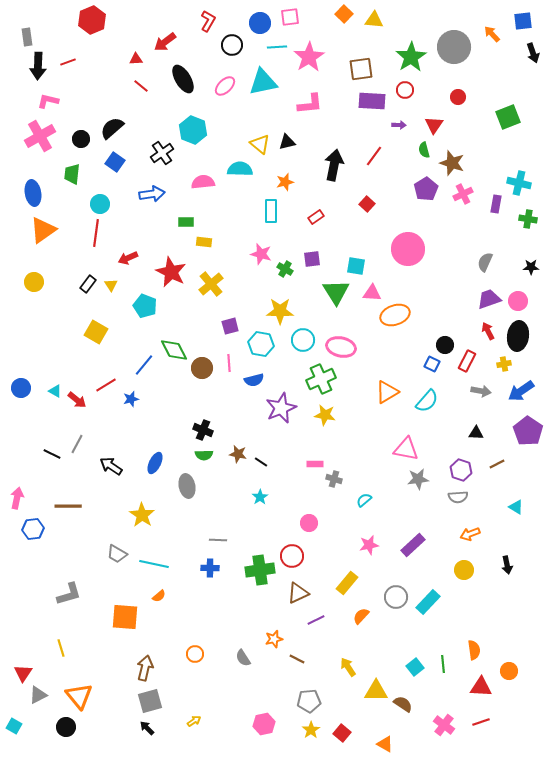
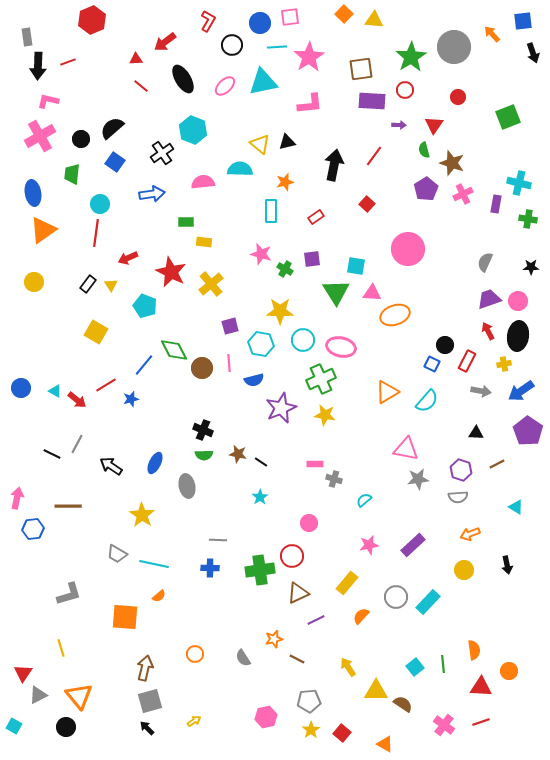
pink hexagon at (264, 724): moved 2 px right, 7 px up
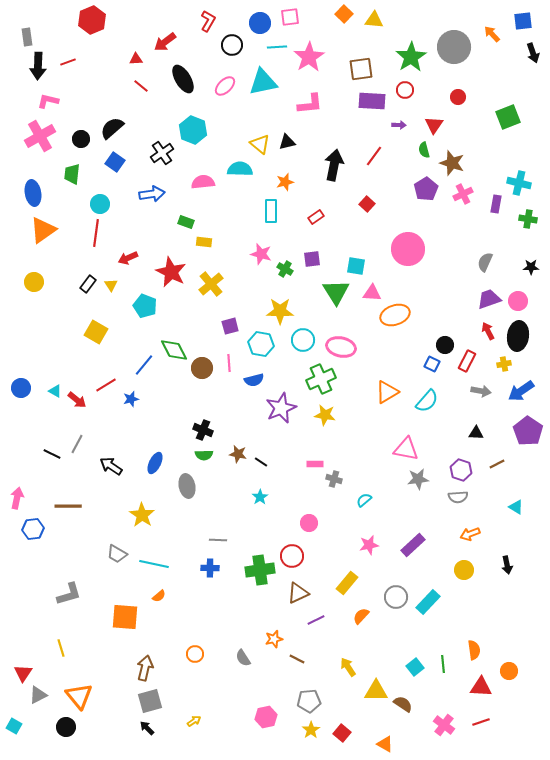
green rectangle at (186, 222): rotated 21 degrees clockwise
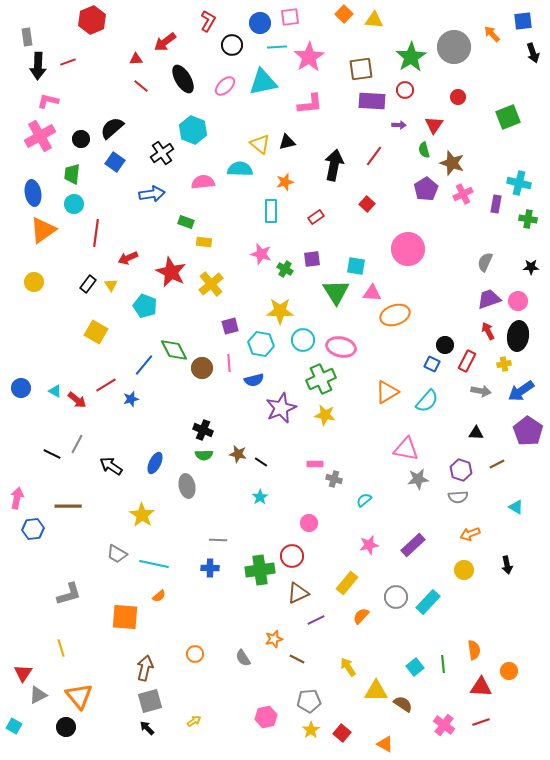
cyan circle at (100, 204): moved 26 px left
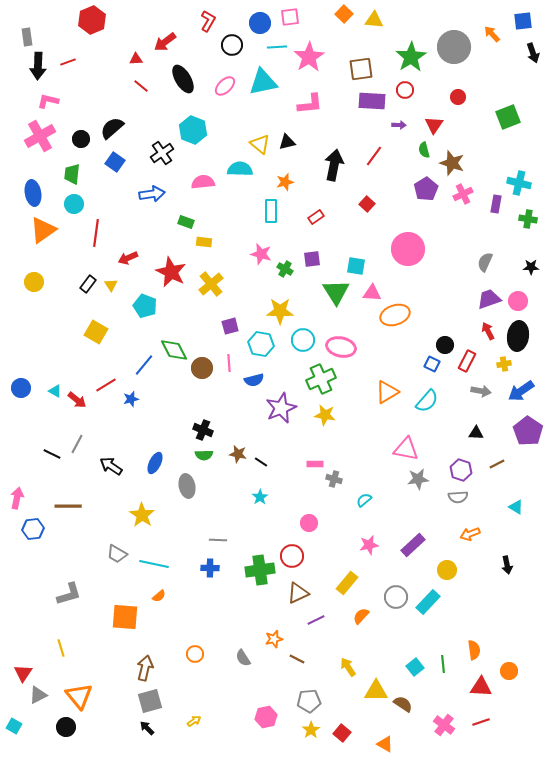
yellow circle at (464, 570): moved 17 px left
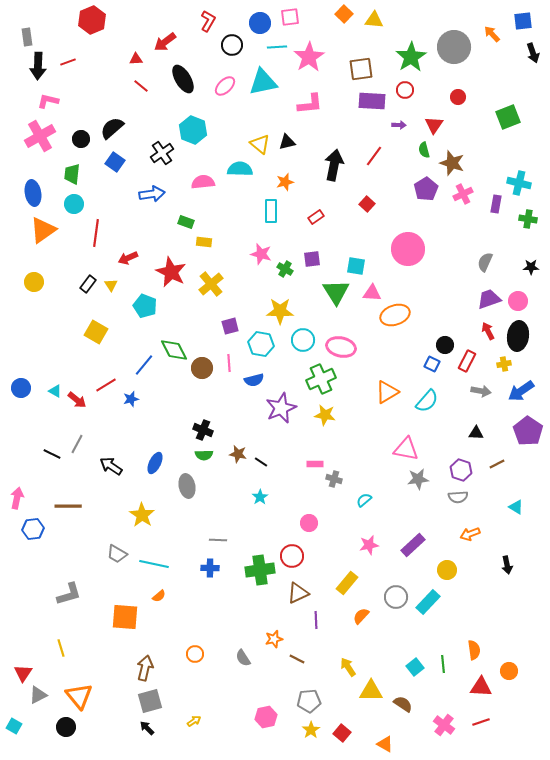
purple line at (316, 620): rotated 66 degrees counterclockwise
yellow triangle at (376, 691): moved 5 px left
